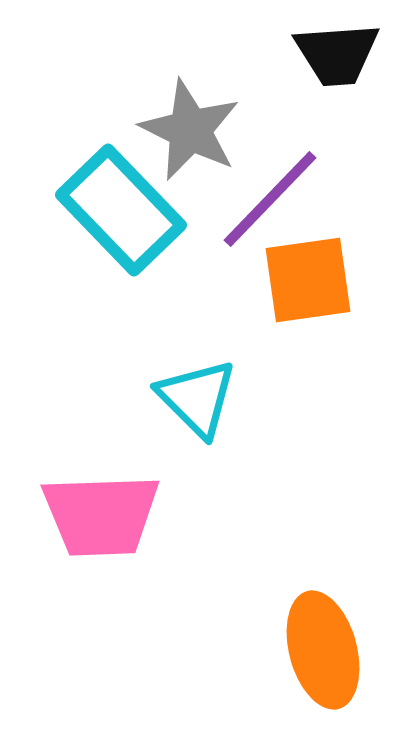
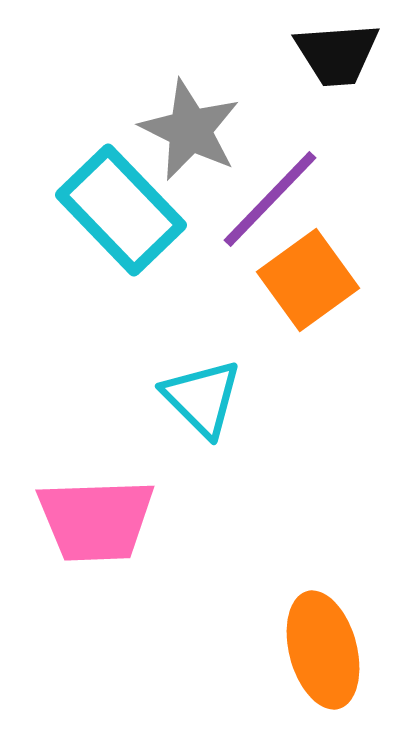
orange square: rotated 28 degrees counterclockwise
cyan triangle: moved 5 px right
pink trapezoid: moved 5 px left, 5 px down
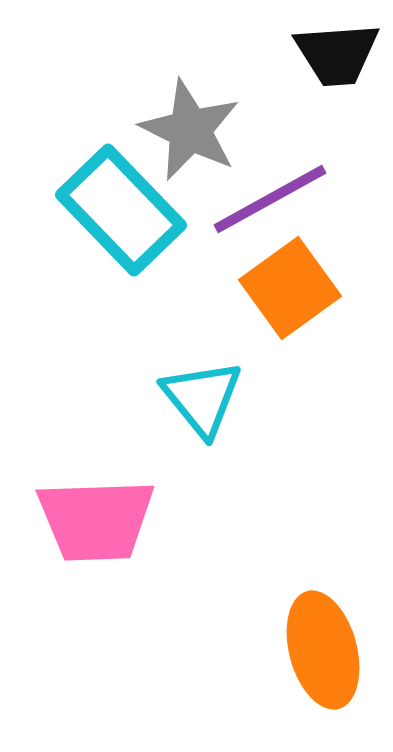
purple line: rotated 17 degrees clockwise
orange square: moved 18 px left, 8 px down
cyan triangle: rotated 6 degrees clockwise
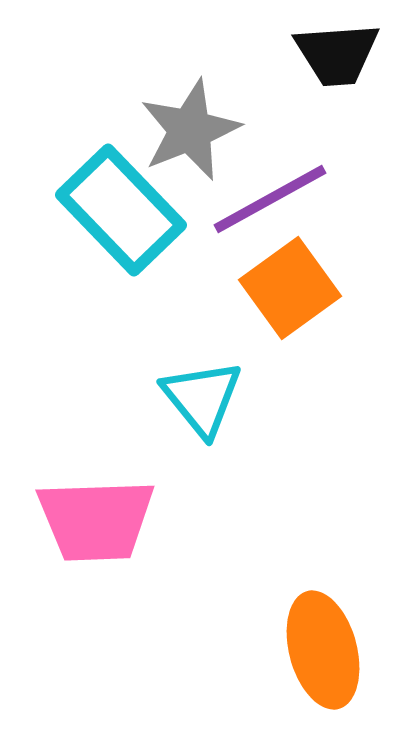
gray star: rotated 24 degrees clockwise
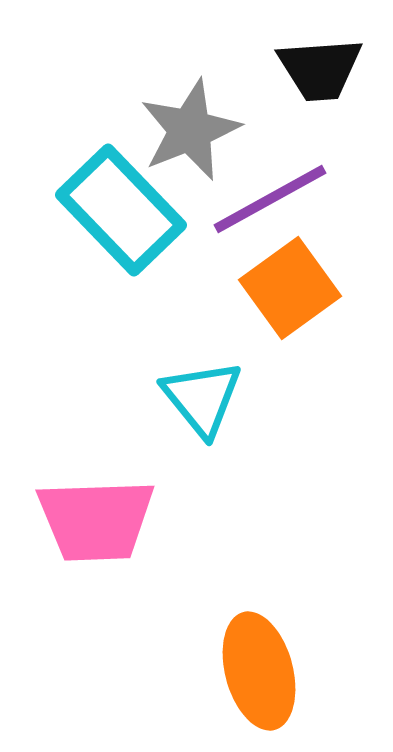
black trapezoid: moved 17 px left, 15 px down
orange ellipse: moved 64 px left, 21 px down
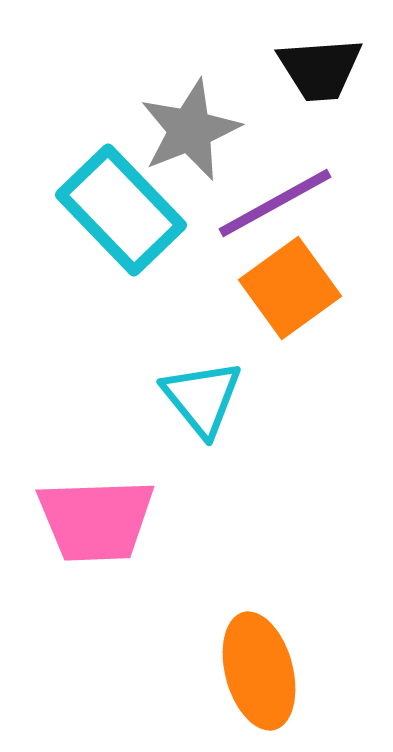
purple line: moved 5 px right, 4 px down
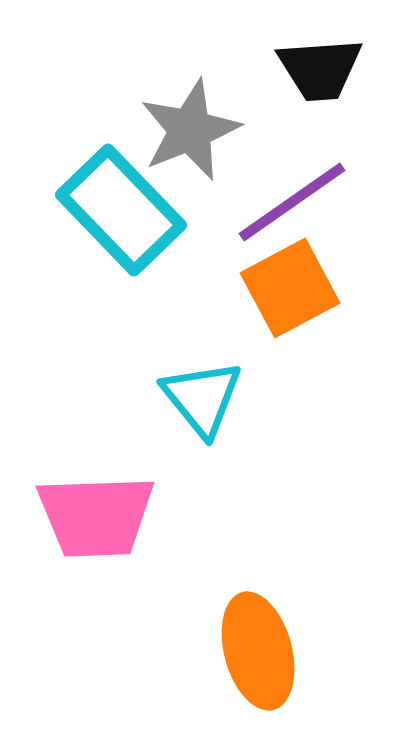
purple line: moved 17 px right, 1 px up; rotated 6 degrees counterclockwise
orange square: rotated 8 degrees clockwise
pink trapezoid: moved 4 px up
orange ellipse: moved 1 px left, 20 px up
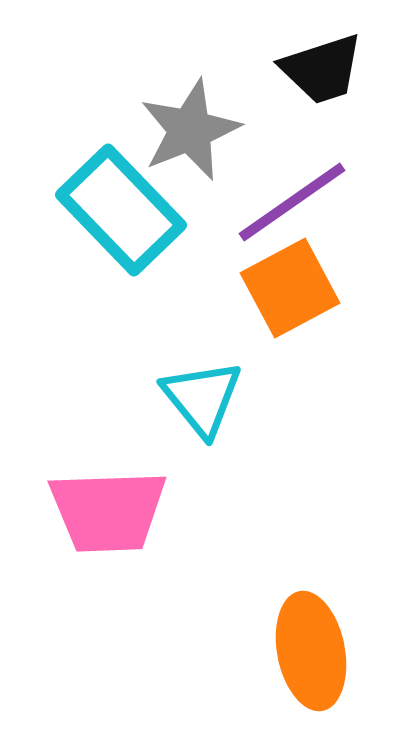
black trapezoid: moved 2 px right; rotated 14 degrees counterclockwise
pink trapezoid: moved 12 px right, 5 px up
orange ellipse: moved 53 px right; rotated 4 degrees clockwise
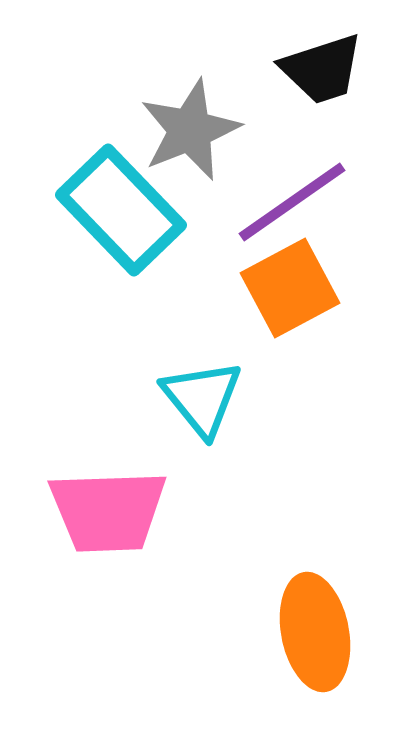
orange ellipse: moved 4 px right, 19 px up
